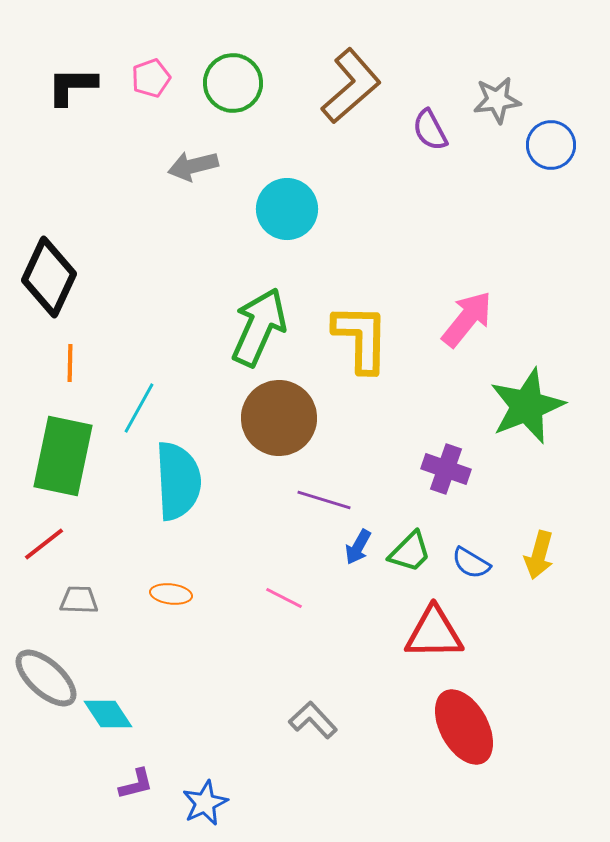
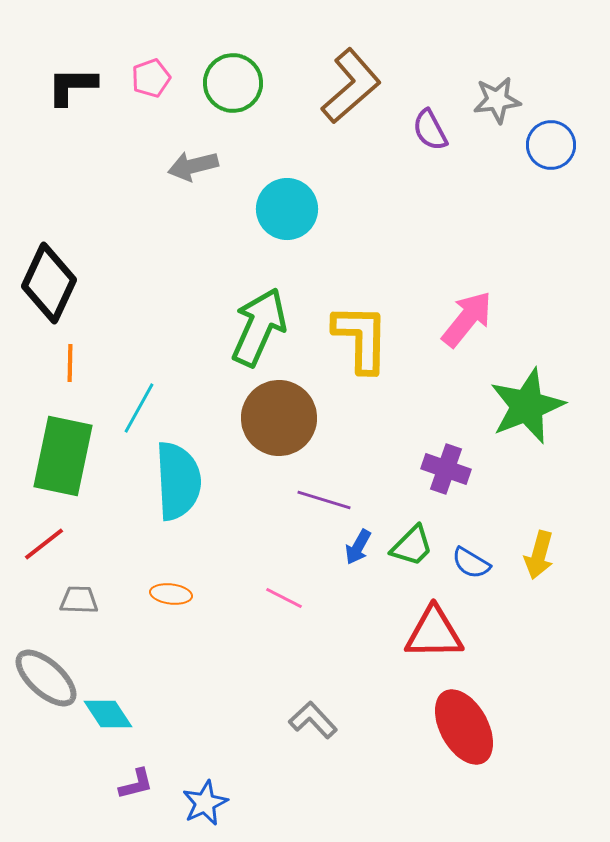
black diamond: moved 6 px down
green trapezoid: moved 2 px right, 6 px up
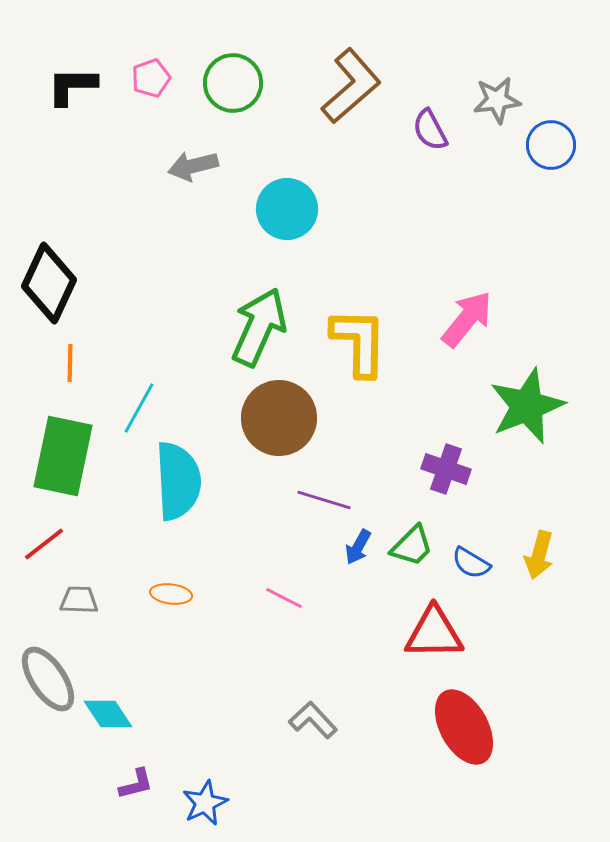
yellow L-shape: moved 2 px left, 4 px down
gray ellipse: moved 2 px right, 1 px down; rotated 14 degrees clockwise
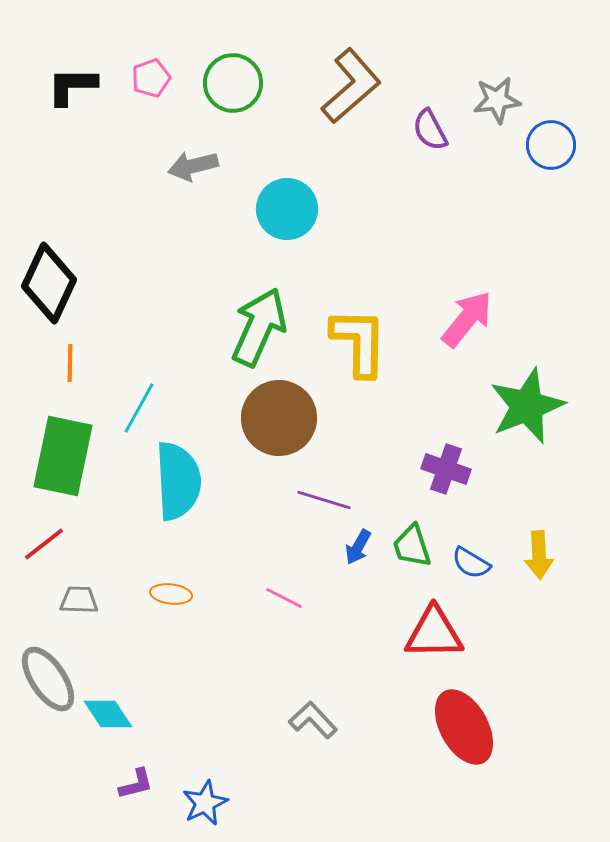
green trapezoid: rotated 117 degrees clockwise
yellow arrow: rotated 18 degrees counterclockwise
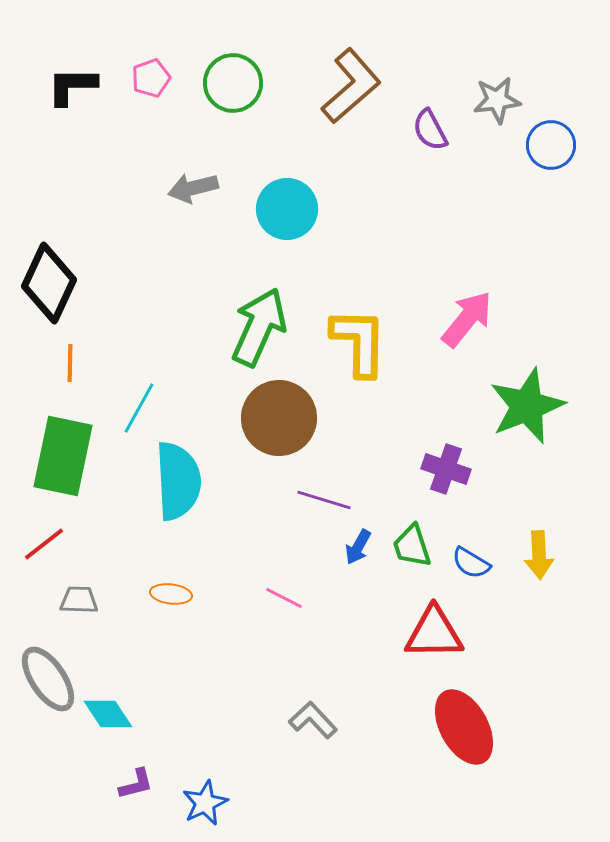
gray arrow: moved 22 px down
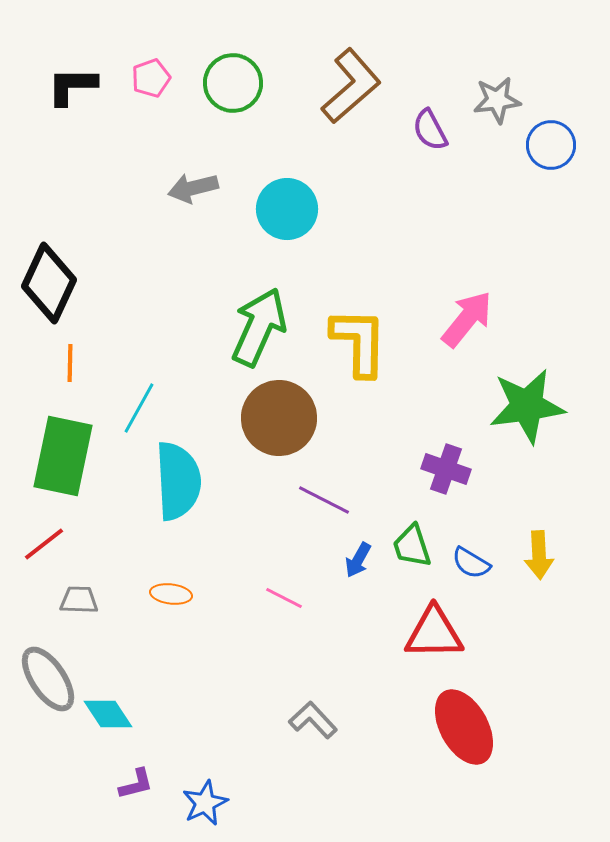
green star: rotated 14 degrees clockwise
purple line: rotated 10 degrees clockwise
blue arrow: moved 13 px down
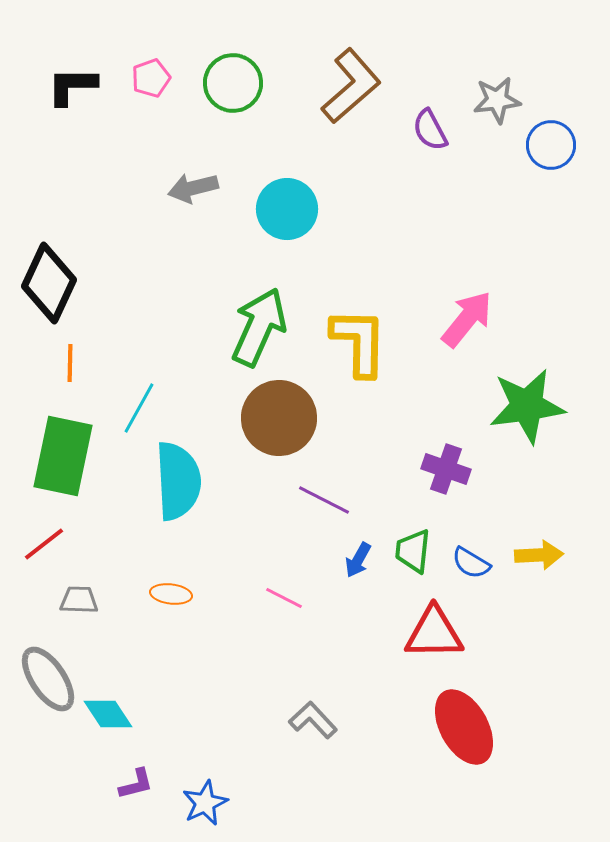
green trapezoid: moved 1 px right, 5 px down; rotated 24 degrees clockwise
yellow arrow: rotated 90 degrees counterclockwise
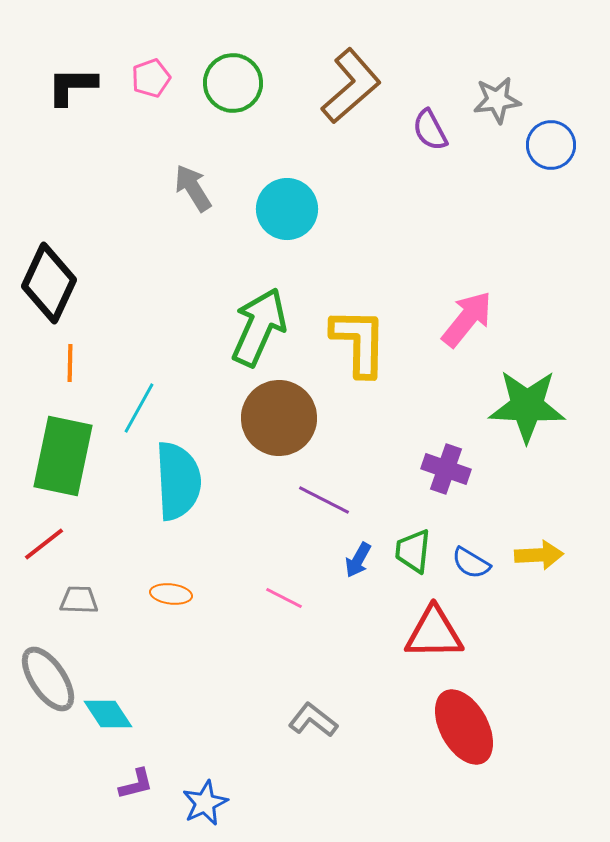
gray arrow: rotated 72 degrees clockwise
green star: rotated 10 degrees clockwise
gray L-shape: rotated 9 degrees counterclockwise
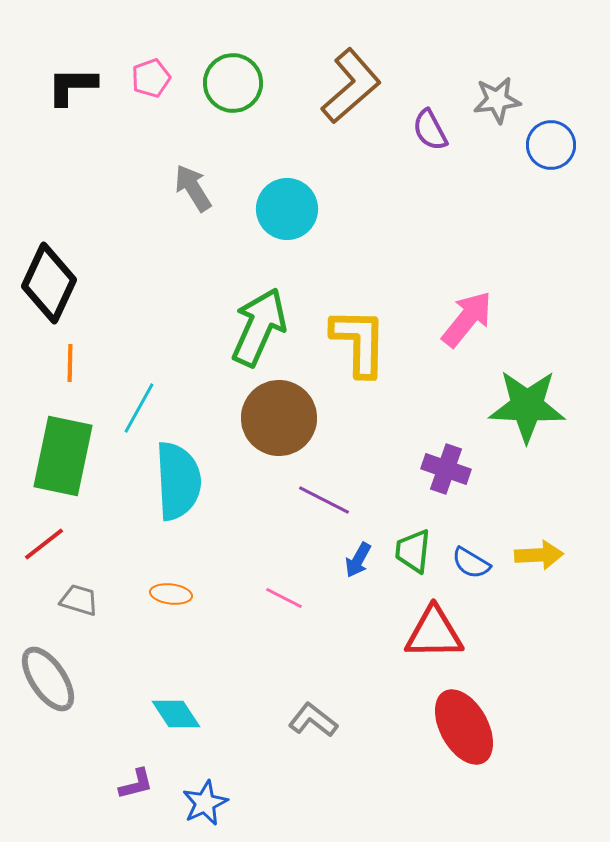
gray trapezoid: rotated 15 degrees clockwise
cyan diamond: moved 68 px right
